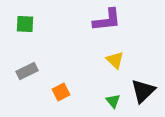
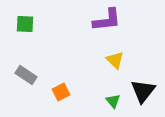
gray rectangle: moved 1 px left, 4 px down; rotated 60 degrees clockwise
black triangle: rotated 8 degrees counterclockwise
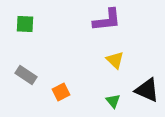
black triangle: moved 4 px right, 1 px up; rotated 44 degrees counterclockwise
